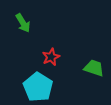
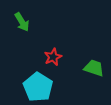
green arrow: moved 1 px left, 1 px up
red star: moved 2 px right
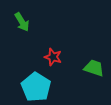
red star: rotated 30 degrees counterclockwise
cyan pentagon: moved 2 px left
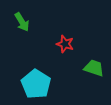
red star: moved 12 px right, 13 px up
cyan pentagon: moved 3 px up
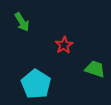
red star: moved 1 px left, 1 px down; rotated 24 degrees clockwise
green trapezoid: moved 1 px right, 1 px down
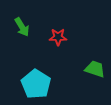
green arrow: moved 5 px down
red star: moved 6 px left, 8 px up; rotated 30 degrees clockwise
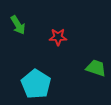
green arrow: moved 4 px left, 2 px up
green trapezoid: moved 1 px right, 1 px up
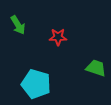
cyan pentagon: rotated 16 degrees counterclockwise
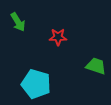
green arrow: moved 3 px up
green trapezoid: moved 2 px up
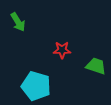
red star: moved 4 px right, 13 px down
cyan pentagon: moved 2 px down
